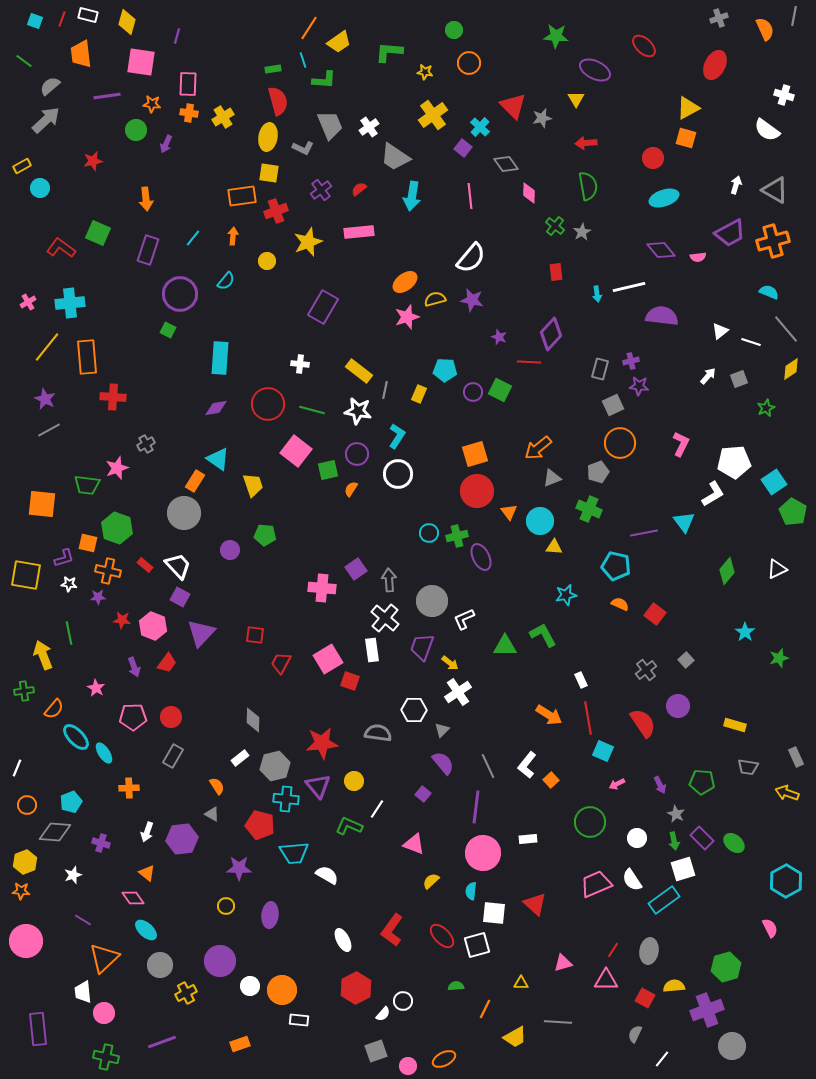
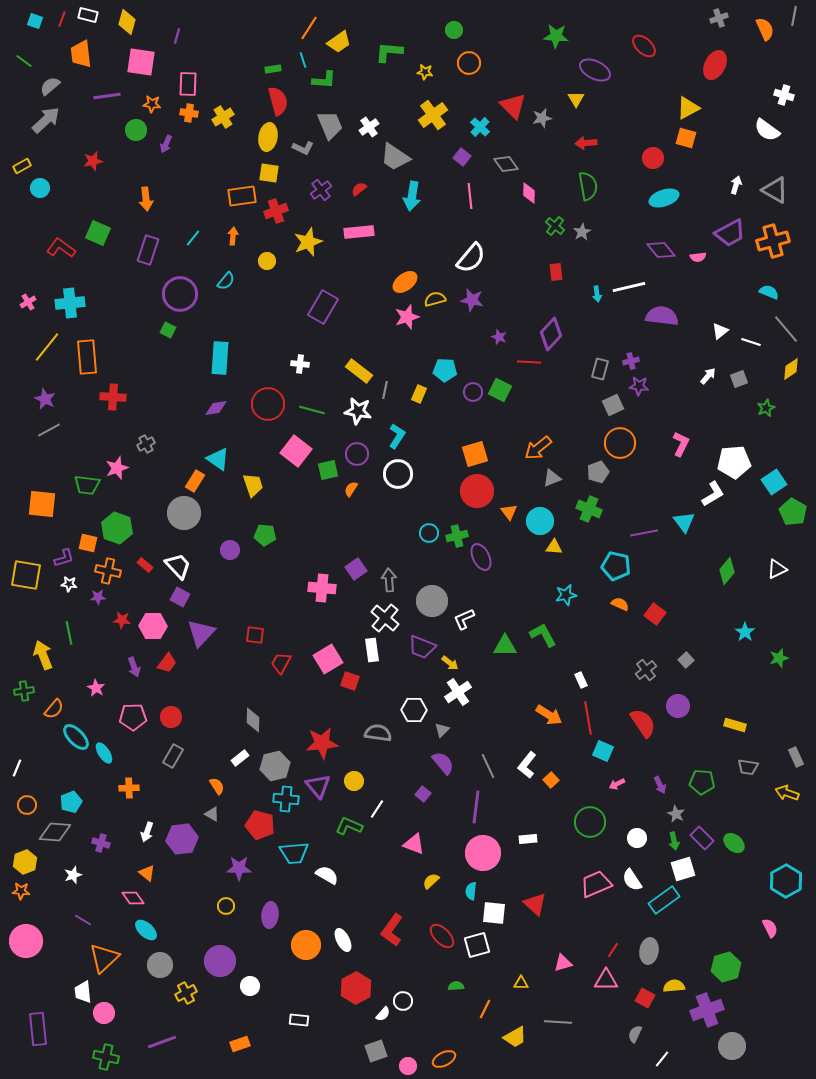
purple square at (463, 148): moved 1 px left, 9 px down
pink hexagon at (153, 626): rotated 20 degrees counterclockwise
purple trapezoid at (422, 647): rotated 88 degrees counterclockwise
orange circle at (282, 990): moved 24 px right, 45 px up
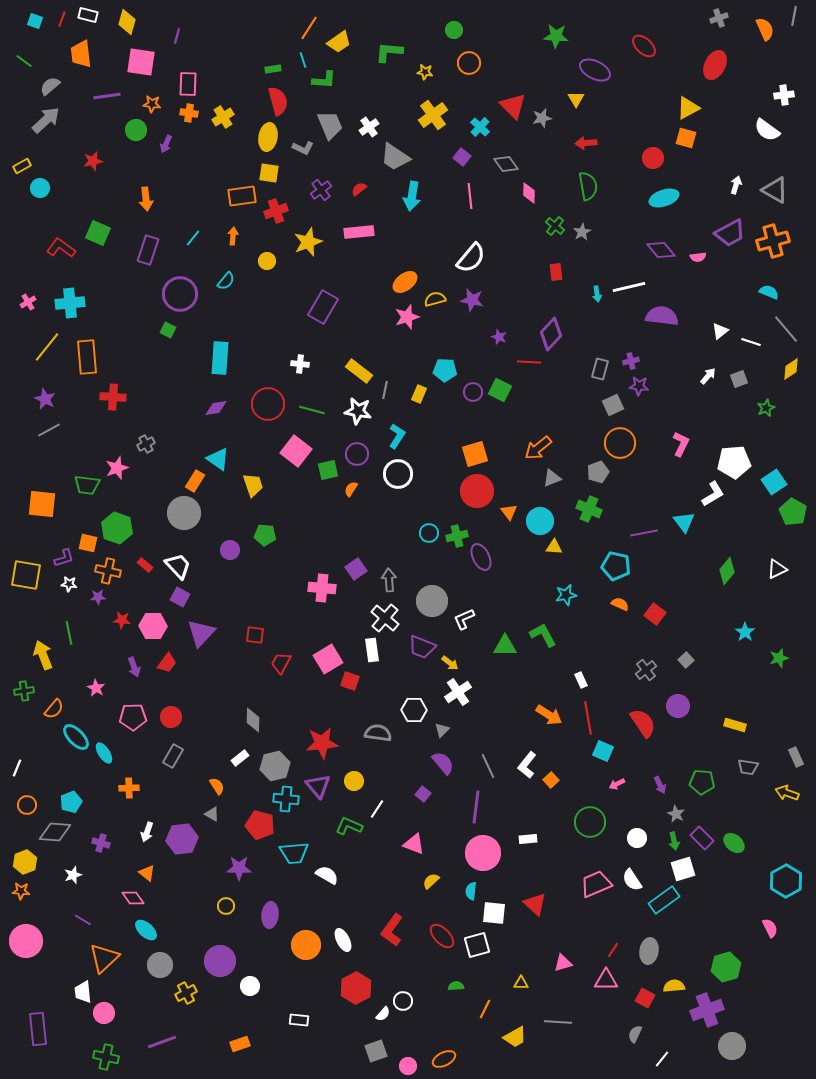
white cross at (784, 95): rotated 24 degrees counterclockwise
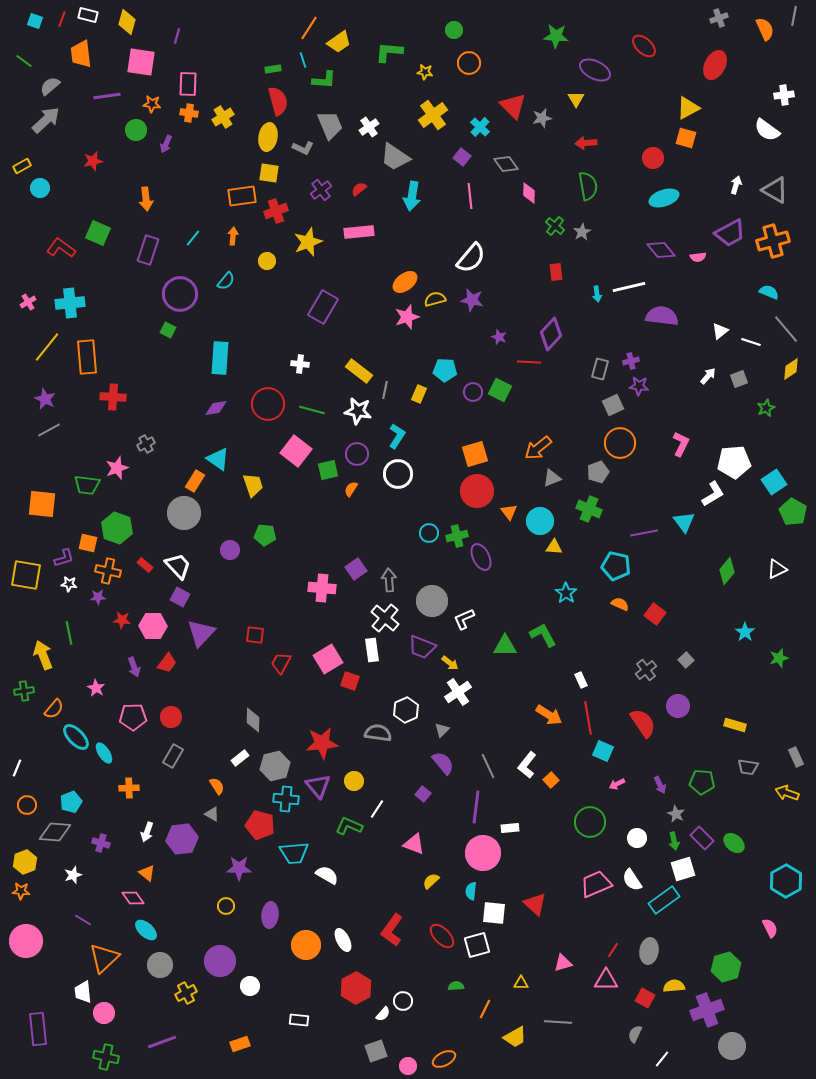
cyan star at (566, 595): moved 2 px up; rotated 25 degrees counterclockwise
white hexagon at (414, 710): moved 8 px left; rotated 25 degrees counterclockwise
white rectangle at (528, 839): moved 18 px left, 11 px up
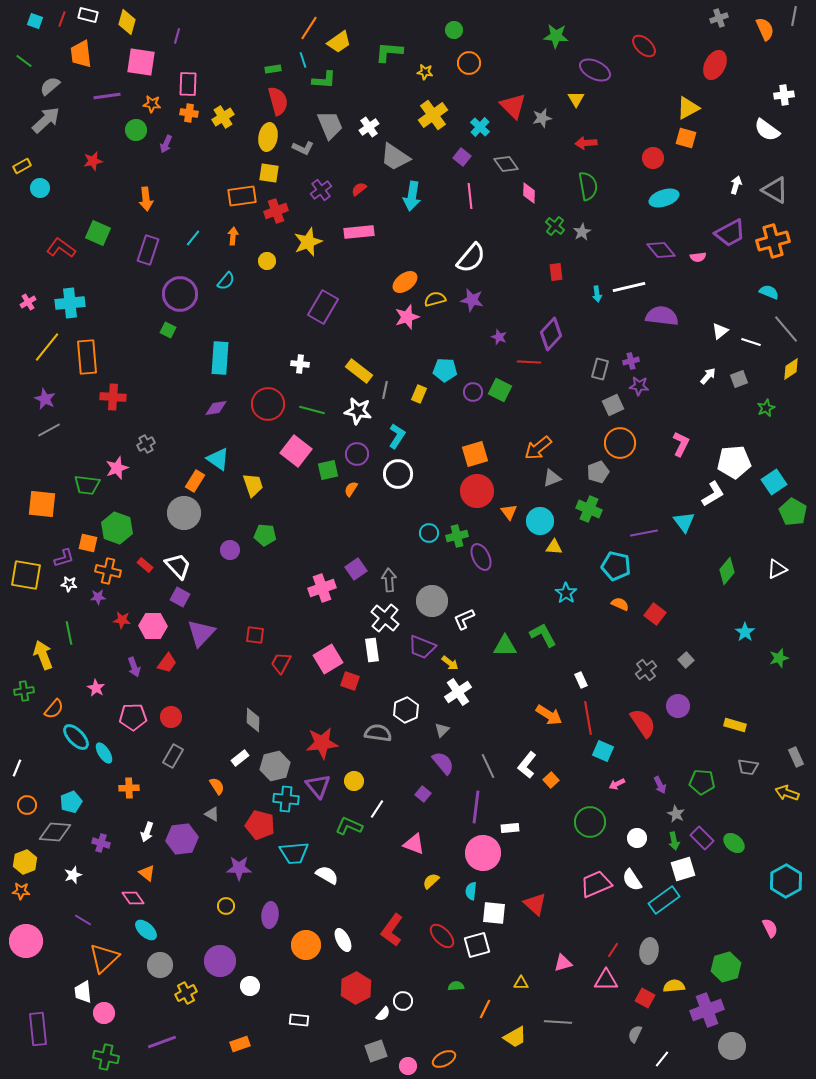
pink cross at (322, 588): rotated 24 degrees counterclockwise
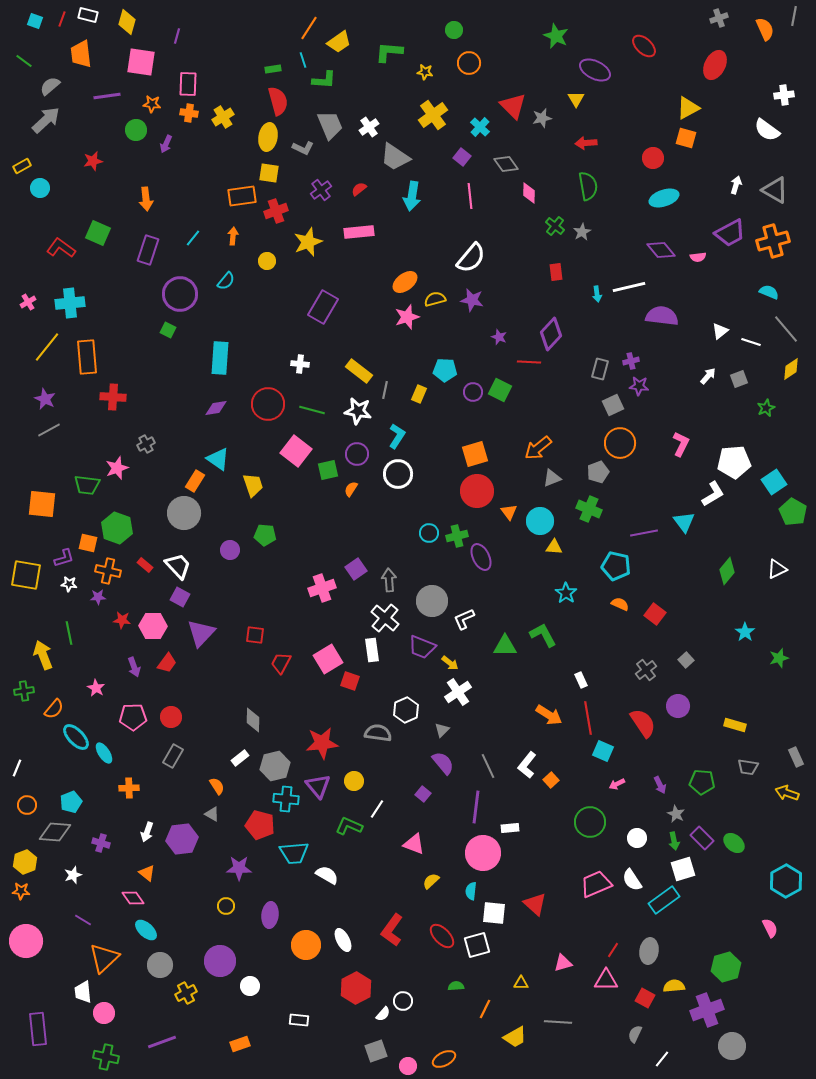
green star at (556, 36): rotated 20 degrees clockwise
